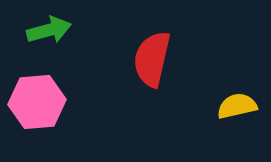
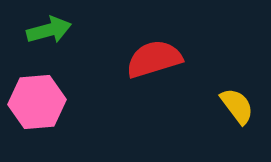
red semicircle: moved 2 px right; rotated 60 degrees clockwise
yellow semicircle: rotated 66 degrees clockwise
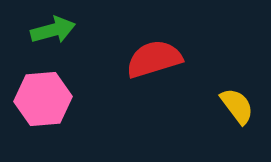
green arrow: moved 4 px right
pink hexagon: moved 6 px right, 3 px up
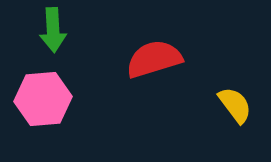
green arrow: rotated 102 degrees clockwise
yellow semicircle: moved 2 px left, 1 px up
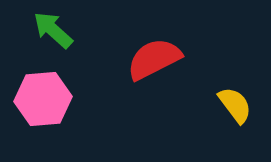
green arrow: rotated 135 degrees clockwise
red semicircle: rotated 10 degrees counterclockwise
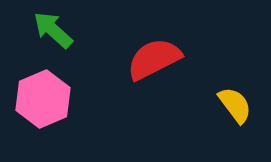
pink hexagon: rotated 18 degrees counterclockwise
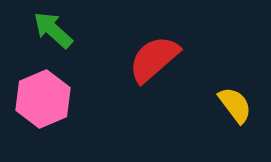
red semicircle: rotated 14 degrees counterclockwise
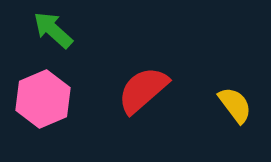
red semicircle: moved 11 px left, 31 px down
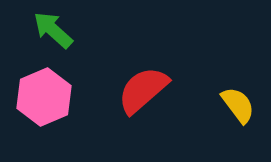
pink hexagon: moved 1 px right, 2 px up
yellow semicircle: moved 3 px right
